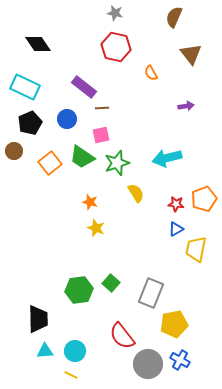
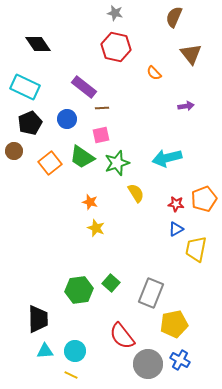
orange semicircle: moved 3 px right; rotated 14 degrees counterclockwise
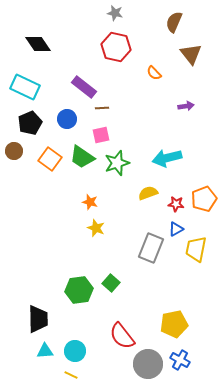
brown semicircle: moved 5 px down
orange square: moved 4 px up; rotated 15 degrees counterclockwise
yellow semicircle: moved 12 px right; rotated 78 degrees counterclockwise
gray rectangle: moved 45 px up
